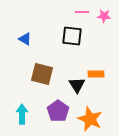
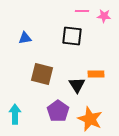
pink line: moved 1 px up
blue triangle: moved 1 px up; rotated 40 degrees counterclockwise
cyan arrow: moved 7 px left
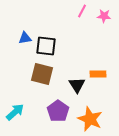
pink line: rotated 64 degrees counterclockwise
black square: moved 26 px left, 10 px down
orange rectangle: moved 2 px right
cyan arrow: moved 2 px up; rotated 48 degrees clockwise
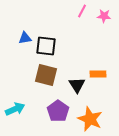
brown square: moved 4 px right, 1 px down
cyan arrow: moved 3 px up; rotated 18 degrees clockwise
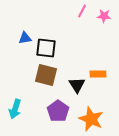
black square: moved 2 px down
cyan arrow: rotated 132 degrees clockwise
orange star: moved 1 px right
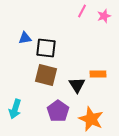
pink star: rotated 24 degrees counterclockwise
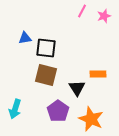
black triangle: moved 3 px down
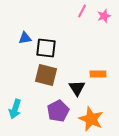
purple pentagon: rotated 10 degrees clockwise
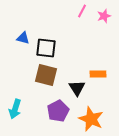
blue triangle: moved 2 px left; rotated 24 degrees clockwise
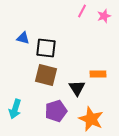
purple pentagon: moved 2 px left; rotated 10 degrees clockwise
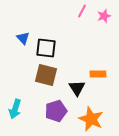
blue triangle: rotated 32 degrees clockwise
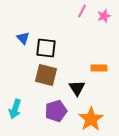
orange rectangle: moved 1 px right, 6 px up
orange star: rotated 15 degrees clockwise
